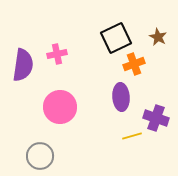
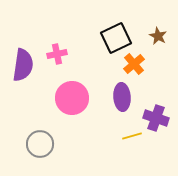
brown star: moved 1 px up
orange cross: rotated 20 degrees counterclockwise
purple ellipse: moved 1 px right
pink circle: moved 12 px right, 9 px up
gray circle: moved 12 px up
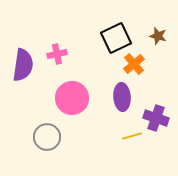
brown star: rotated 12 degrees counterclockwise
gray circle: moved 7 px right, 7 px up
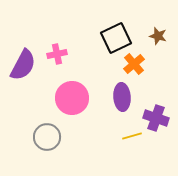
purple semicircle: rotated 20 degrees clockwise
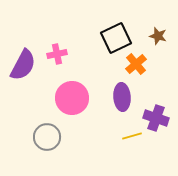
orange cross: moved 2 px right
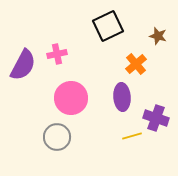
black square: moved 8 px left, 12 px up
pink circle: moved 1 px left
gray circle: moved 10 px right
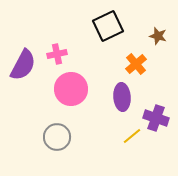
pink circle: moved 9 px up
yellow line: rotated 24 degrees counterclockwise
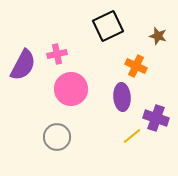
orange cross: moved 2 px down; rotated 25 degrees counterclockwise
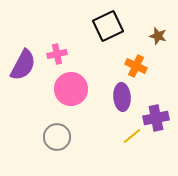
purple cross: rotated 30 degrees counterclockwise
